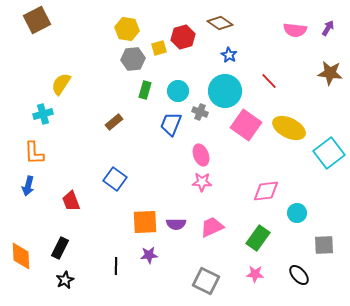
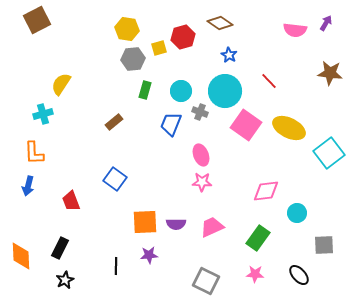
purple arrow at (328, 28): moved 2 px left, 5 px up
cyan circle at (178, 91): moved 3 px right
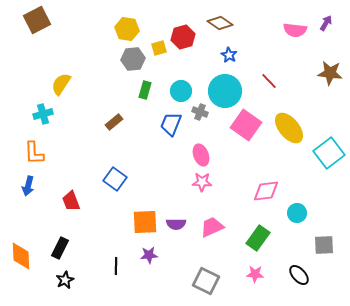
yellow ellipse at (289, 128): rotated 24 degrees clockwise
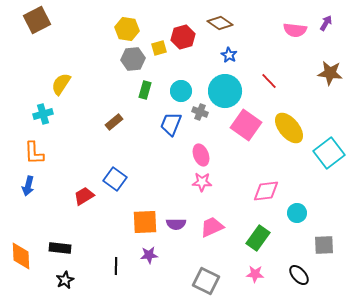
red trapezoid at (71, 201): moved 13 px right, 5 px up; rotated 80 degrees clockwise
black rectangle at (60, 248): rotated 70 degrees clockwise
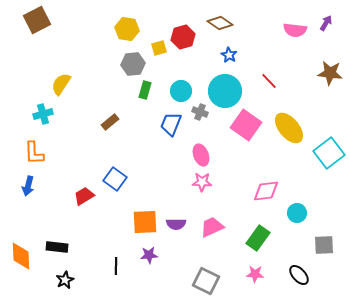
gray hexagon at (133, 59): moved 5 px down
brown rectangle at (114, 122): moved 4 px left
black rectangle at (60, 248): moved 3 px left, 1 px up
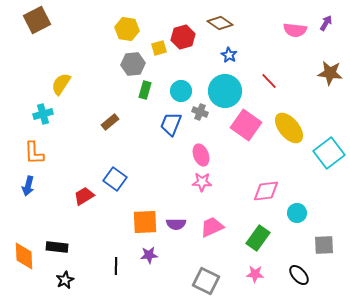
orange diamond at (21, 256): moved 3 px right
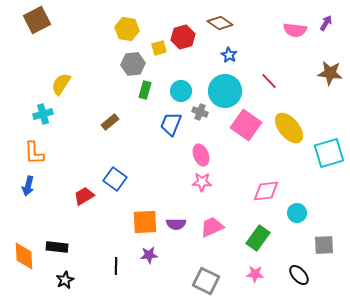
cyan square at (329, 153): rotated 20 degrees clockwise
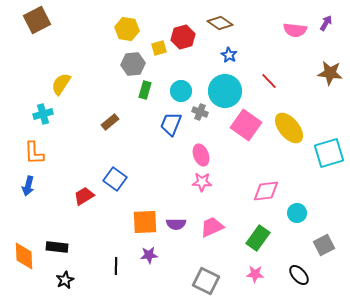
gray square at (324, 245): rotated 25 degrees counterclockwise
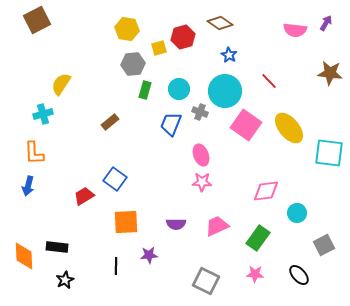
cyan circle at (181, 91): moved 2 px left, 2 px up
cyan square at (329, 153): rotated 24 degrees clockwise
orange square at (145, 222): moved 19 px left
pink trapezoid at (212, 227): moved 5 px right, 1 px up
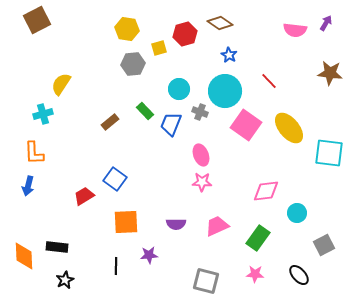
red hexagon at (183, 37): moved 2 px right, 3 px up
green rectangle at (145, 90): moved 21 px down; rotated 60 degrees counterclockwise
gray square at (206, 281): rotated 12 degrees counterclockwise
